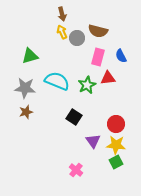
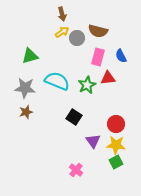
yellow arrow: rotated 80 degrees clockwise
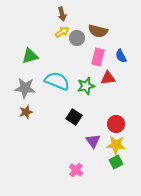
green star: moved 1 px left, 1 px down; rotated 12 degrees clockwise
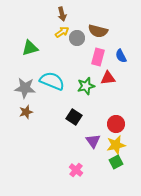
green triangle: moved 8 px up
cyan semicircle: moved 5 px left
yellow star: rotated 18 degrees counterclockwise
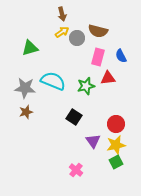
cyan semicircle: moved 1 px right
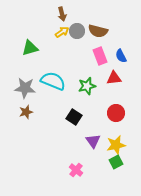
gray circle: moved 7 px up
pink rectangle: moved 2 px right, 1 px up; rotated 36 degrees counterclockwise
red triangle: moved 6 px right
green star: moved 1 px right
red circle: moved 11 px up
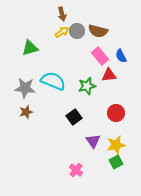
pink rectangle: rotated 18 degrees counterclockwise
red triangle: moved 5 px left, 3 px up
black square: rotated 21 degrees clockwise
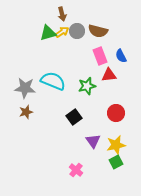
green triangle: moved 18 px right, 15 px up
pink rectangle: rotated 18 degrees clockwise
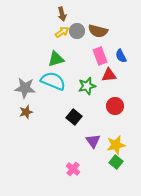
green triangle: moved 8 px right, 26 px down
red circle: moved 1 px left, 7 px up
black square: rotated 14 degrees counterclockwise
green square: rotated 24 degrees counterclockwise
pink cross: moved 3 px left, 1 px up
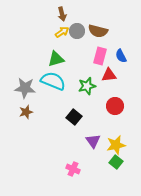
pink rectangle: rotated 36 degrees clockwise
pink cross: rotated 16 degrees counterclockwise
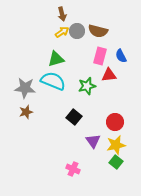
red circle: moved 16 px down
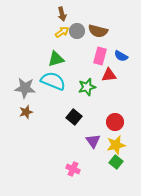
blue semicircle: rotated 32 degrees counterclockwise
green star: moved 1 px down
